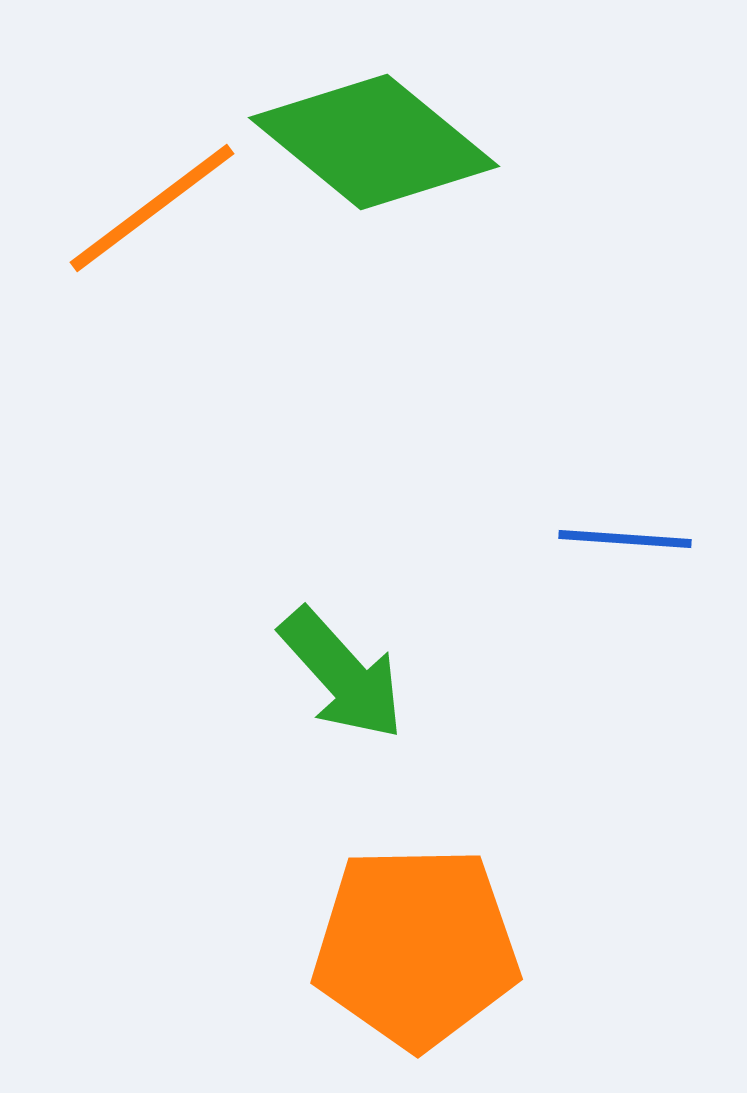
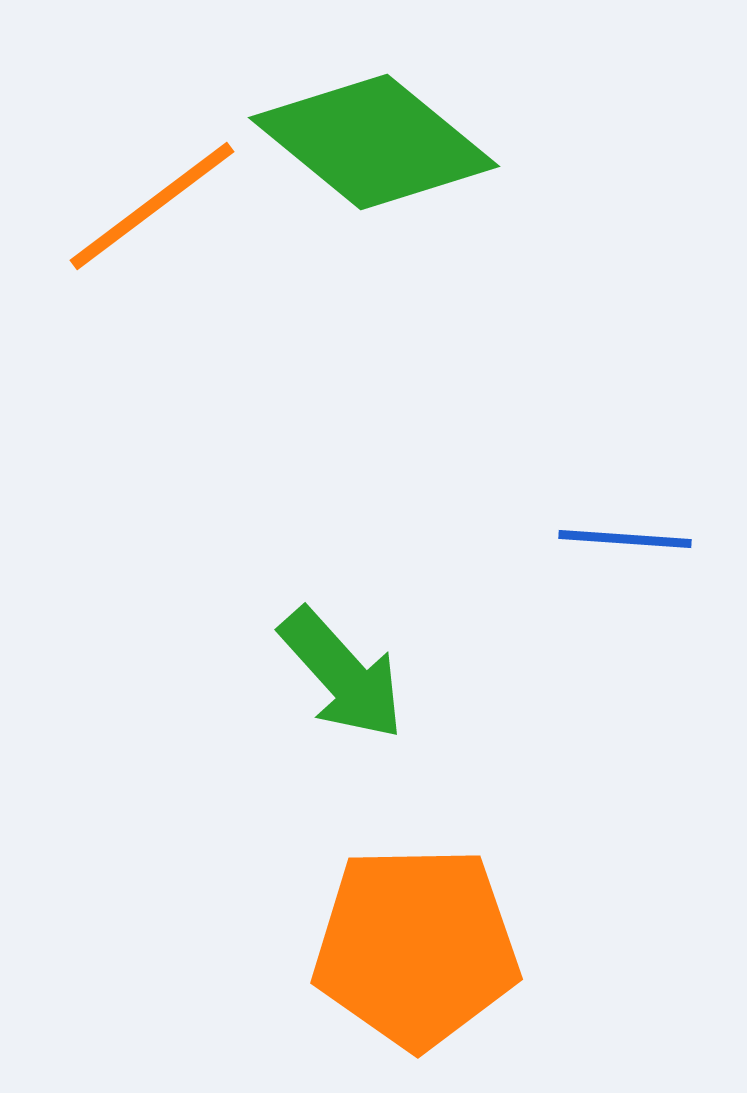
orange line: moved 2 px up
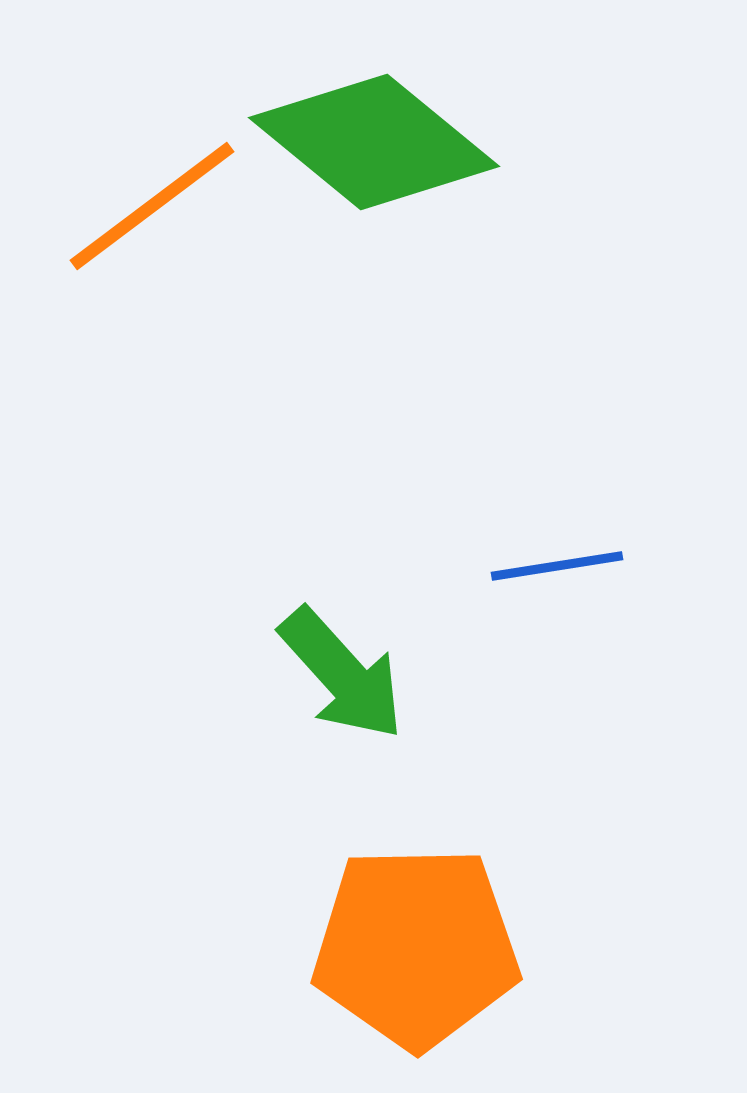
blue line: moved 68 px left, 27 px down; rotated 13 degrees counterclockwise
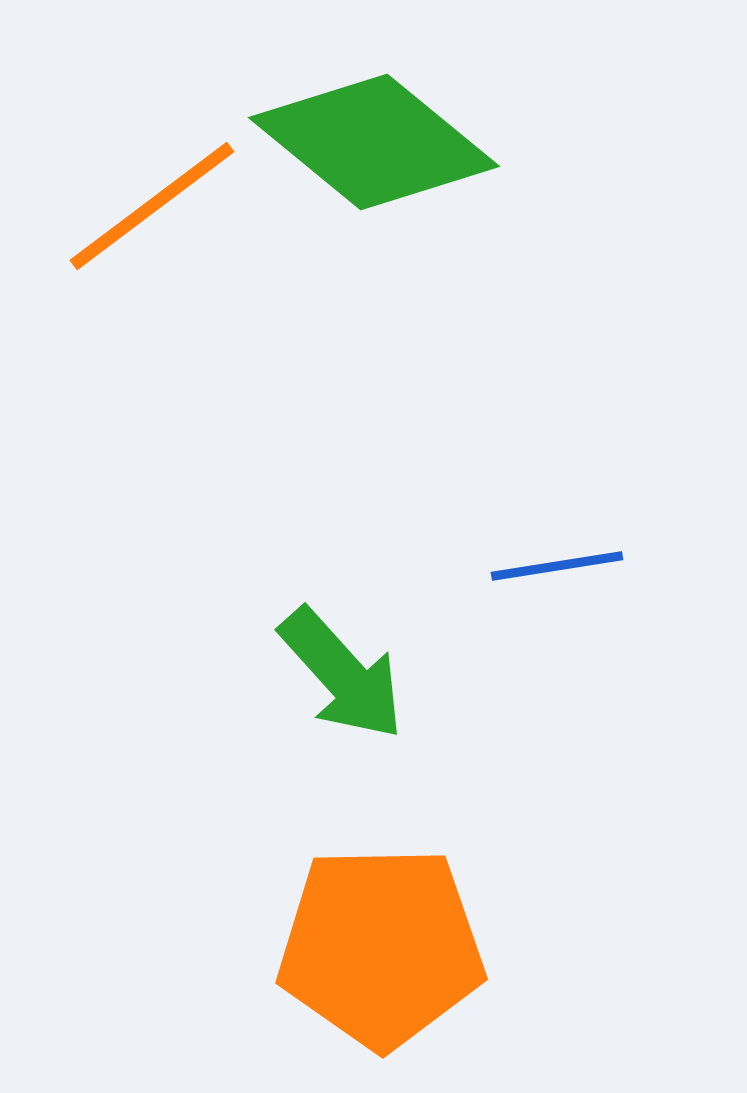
orange pentagon: moved 35 px left
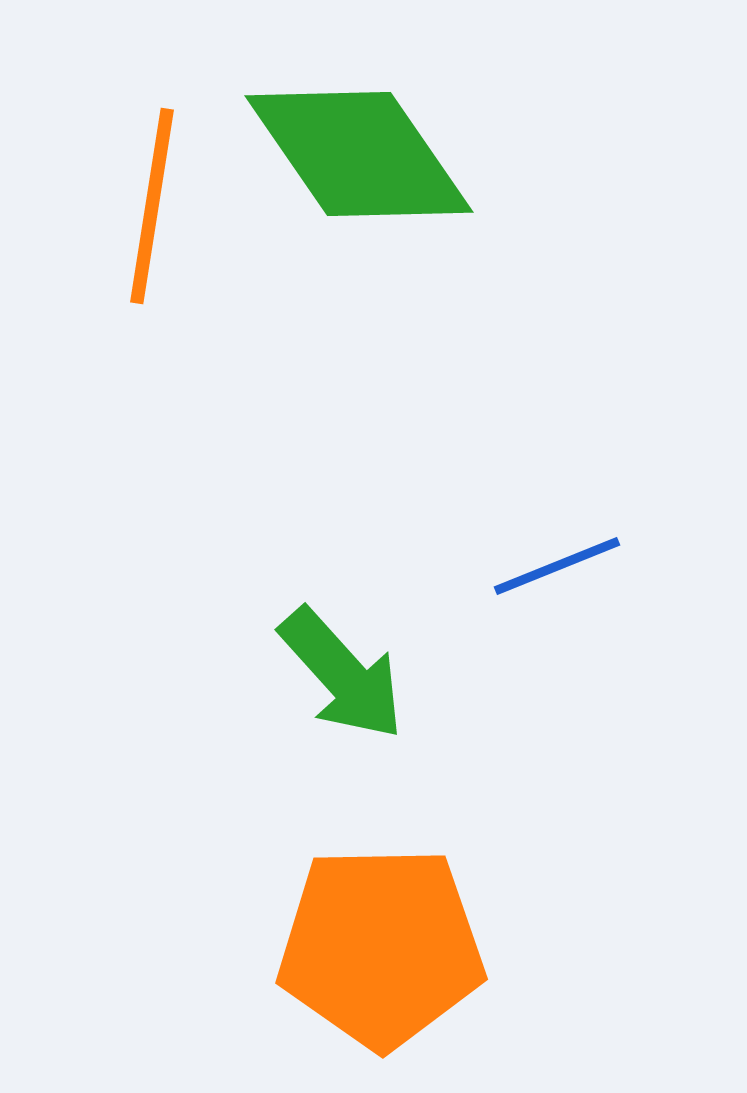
green diamond: moved 15 px left, 12 px down; rotated 16 degrees clockwise
orange line: rotated 44 degrees counterclockwise
blue line: rotated 13 degrees counterclockwise
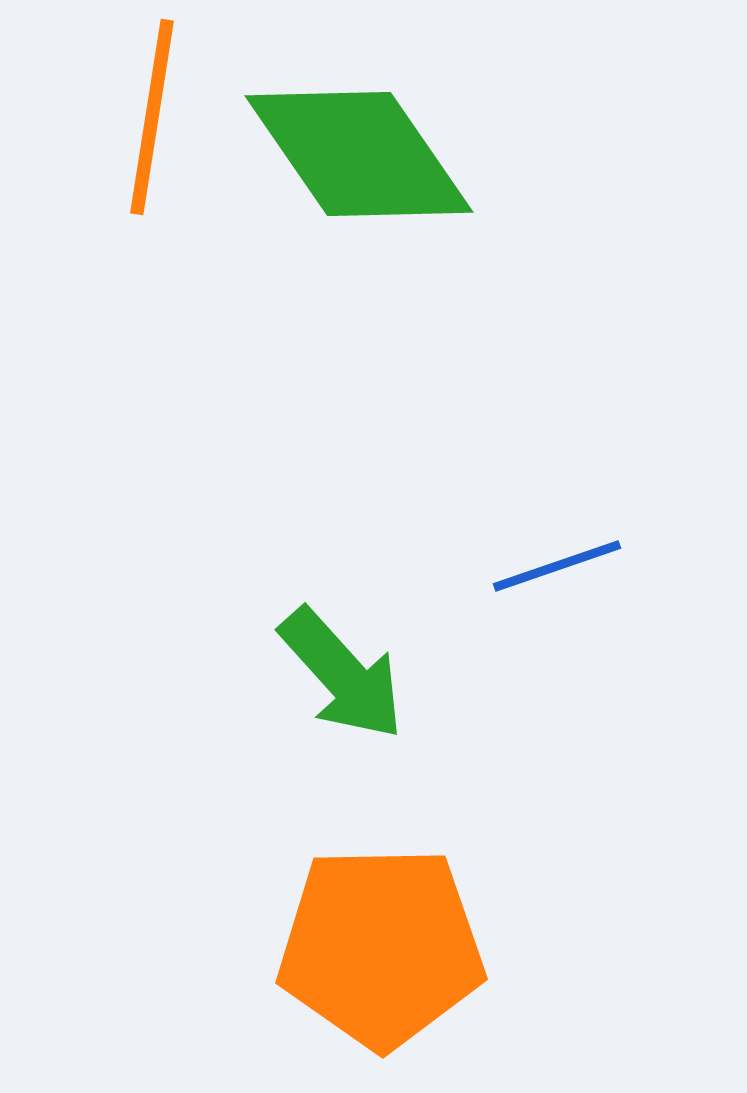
orange line: moved 89 px up
blue line: rotated 3 degrees clockwise
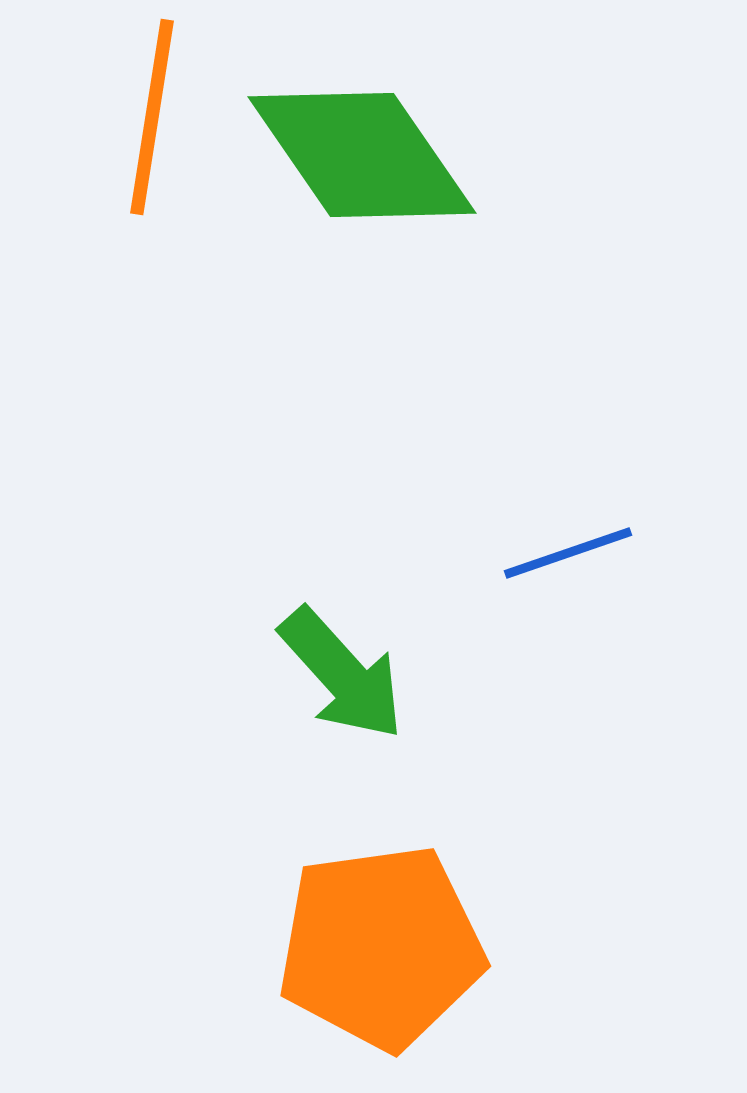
green diamond: moved 3 px right, 1 px down
blue line: moved 11 px right, 13 px up
orange pentagon: rotated 7 degrees counterclockwise
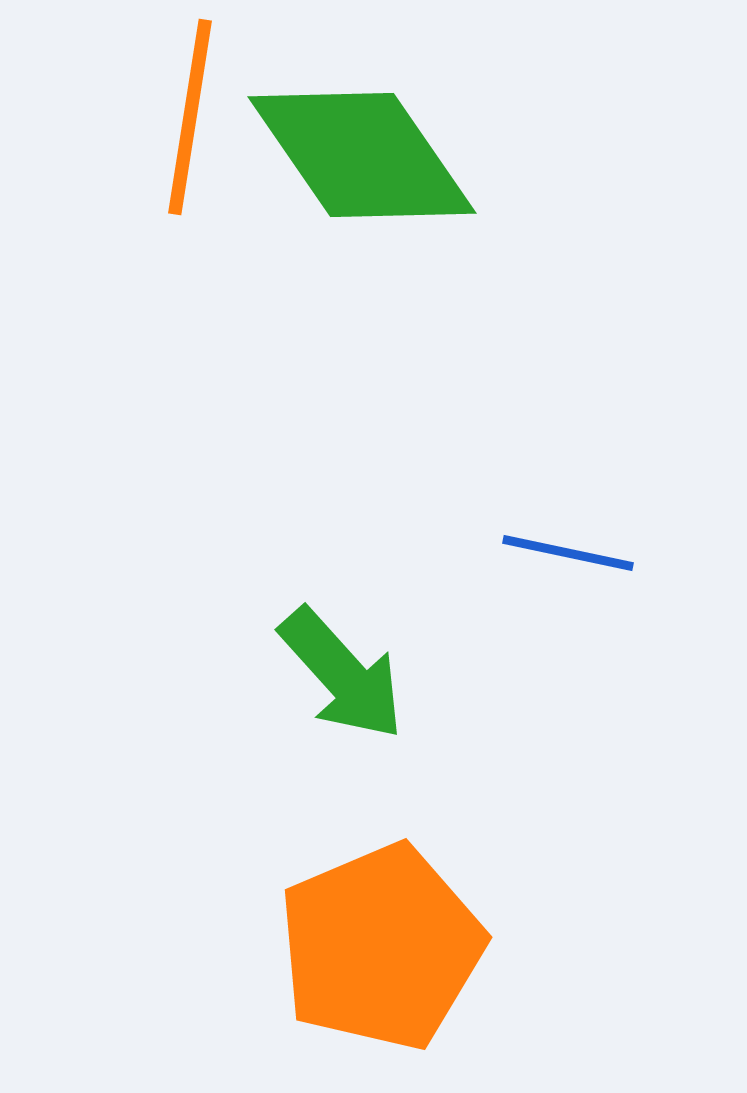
orange line: moved 38 px right
blue line: rotated 31 degrees clockwise
orange pentagon: rotated 15 degrees counterclockwise
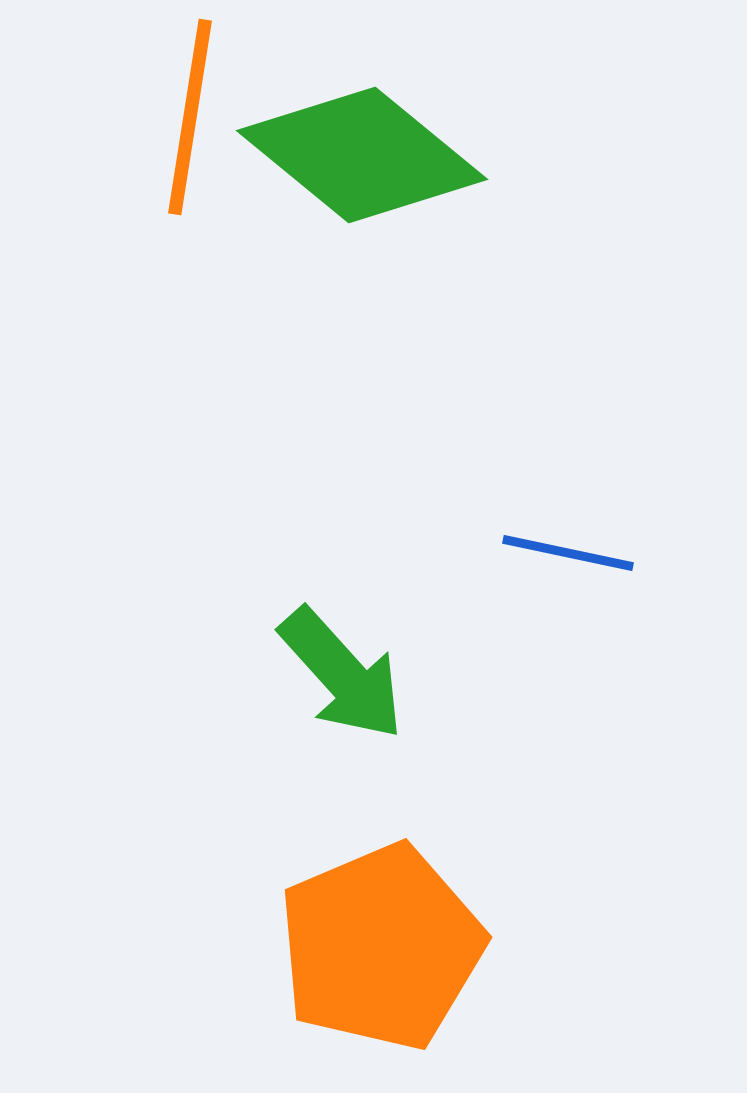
green diamond: rotated 16 degrees counterclockwise
